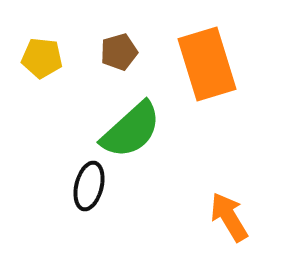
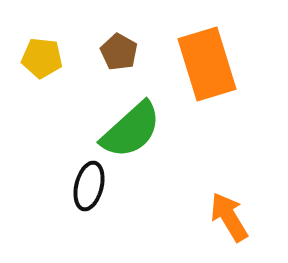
brown pentagon: rotated 27 degrees counterclockwise
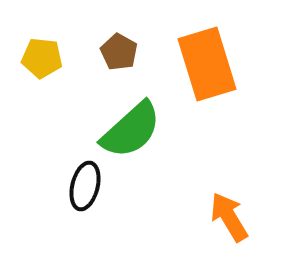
black ellipse: moved 4 px left
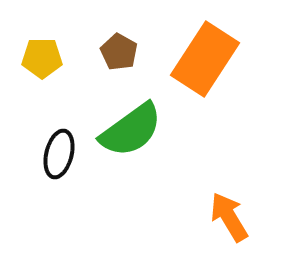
yellow pentagon: rotated 6 degrees counterclockwise
orange rectangle: moved 2 px left, 5 px up; rotated 50 degrees clockwise
green semicircle: rotated 6 degrees clockwise
black ellipse: moved 26 px left, 32 px up
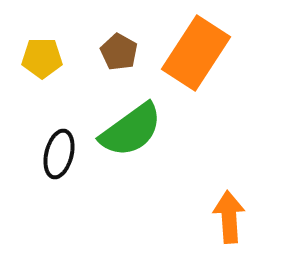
orange rectangle: moved 9 px left, 6 px up
orange arrow: rotated 27 degrees clockwise
